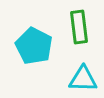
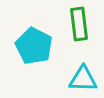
green rectangle: moved 3 px up
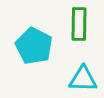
green rectangle: rotated 8 degrees clockwise
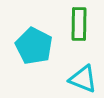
cyan triangle: rotated 20 degrees clockwise
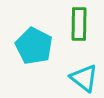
cyan triangle: moved 1 px right, 1 px up; rotated 16 degrees clockwise
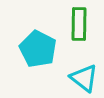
cyan pentagon: moved 4 px right, 3 px down
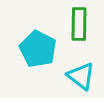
cyan triangle: moved 3 px left, 2 px up
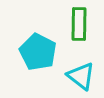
cyan pentagon: moved 3 px down
